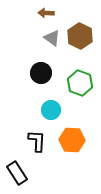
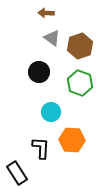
brown hexagon: moved 10 px down; rotated 15 degrees clockwise
black circle: moved 2 px left, 1 px up
cyan circle: moved 2 px down
black L-shape: moved 4 px right, 7 px down
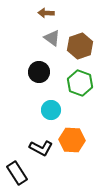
cyan circle: moved 2 px up
black L-shape: rotated 115 degrees clockwise
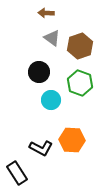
cyan circle: moved 10 px up
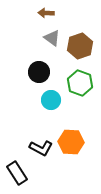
orange hexagon: moved 1 px left, 2 px down
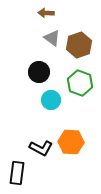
brown hexagon: moved 1 px left, 1 px up
black rectangle: rotated 40 degrees clockwise
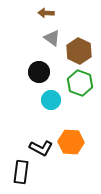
brown hexagon: moved 6 px down; rotated 15 degrees counterclockwise
black rectangle: moved 4 px right, 1 px up
